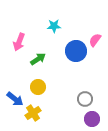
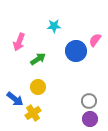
gray circle: moved 4 px right, 2 px down
purple circle: moved 2 px left
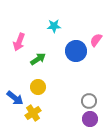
pink semicircle: moved 1 px right
blue arrow: moved 1 px up
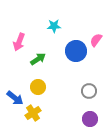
gray circle: moved 10 px up
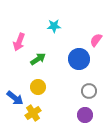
blue circle: moved 3 px right, 8 px down
purple circle: moved 5 px left, 4 px up
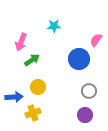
pink arrow: moved 2 px right
green arrow: moved 6 px left, 1 px down
blue arrow: moved 1 px left, 1 px up; rotated 42 degrees counterclockwise
yellow cross: rotated 14 degrees clockwise
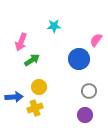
yellow circle: moved 1 px right
yellow cross: moved 2 px right, 5 px up
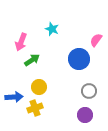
cyan star: moved 2 px left, 3 px down; rotated 24 degrees clockwise
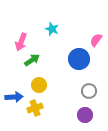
yellow circle: moved 2 px up
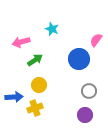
pink arrow: rotated 54 degrees clockwise
green arrow: moved 3 px right
